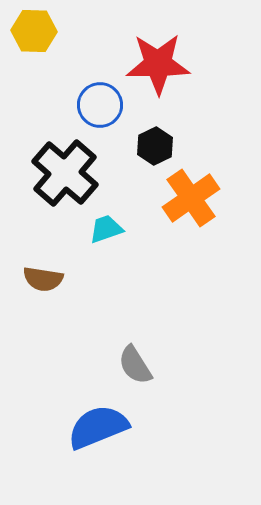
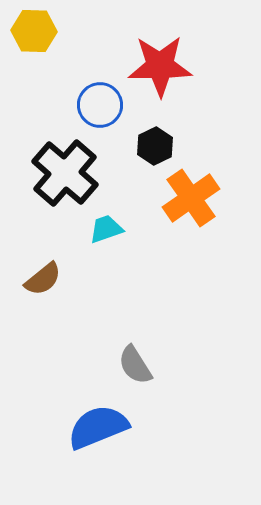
red star: moved 2 px right, 2 px down
brown semicircle: rotated 48 degrees counterclockwise
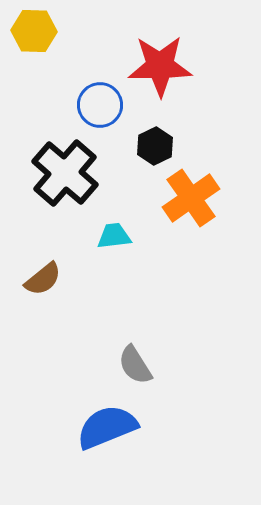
cyan trapezoid: moved 8 px right, 7 px down; rotated 12 degrees clockwise
blue semicircle: moved 9 px right
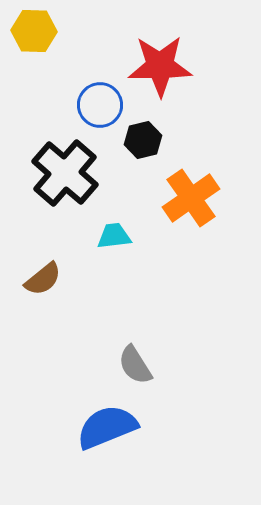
black hexagon: moved 12 px left, 6 px up; rotated 12 degrees clockwise
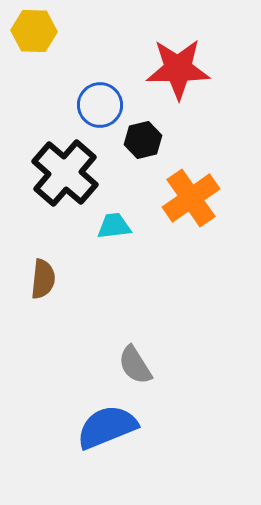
red star: moved 18 px right, 3 px down
cyan trapezoid: moved 10 px up
brown semicircle: rotated 45 degrees counterclockwise
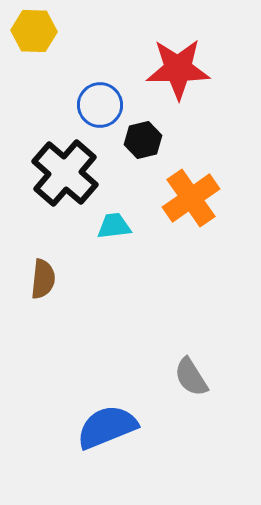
gray semicircle: moved 56 px right, 12 px down
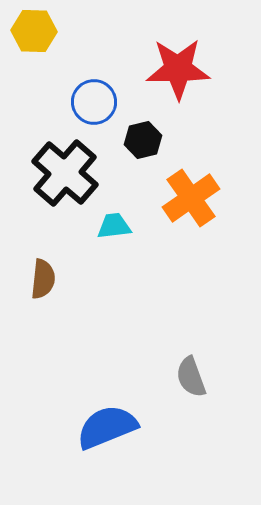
blue circle: moved 6 px left, 3 px up
gray semicircle: rotated 12 degrees clockwise
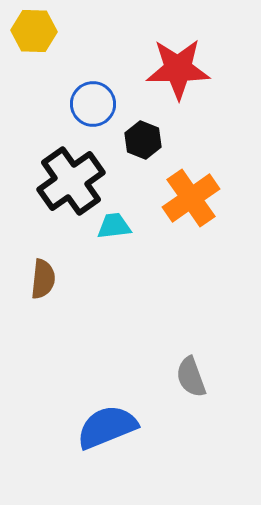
blue circle: moved 1 px left, 2 px down
black hexagon: rotated 24 degrees counterclockwise
black cross: moved 6 px right, 8 px down; rotated 14 degrees clockwise
